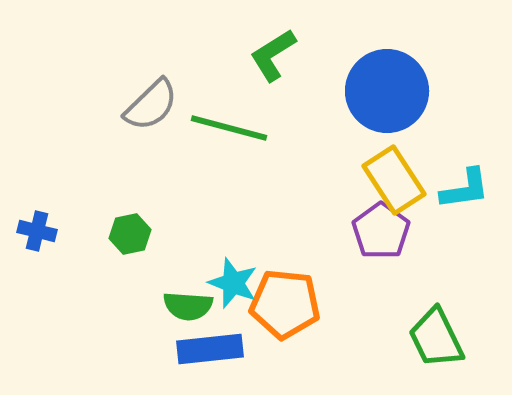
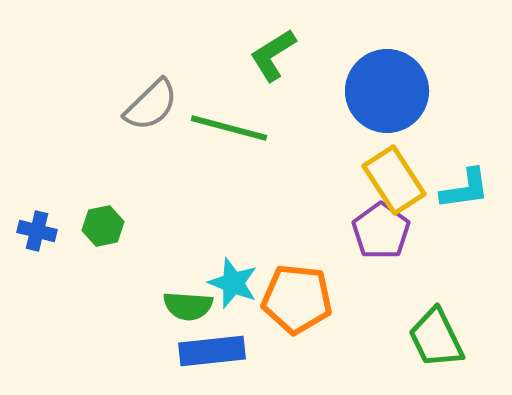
green hexagon: moved 27 px left, 8 px up
orange pentagon: moved 12 px right, 5 px up
blue rectangle: moved 2 px right, 2 px down
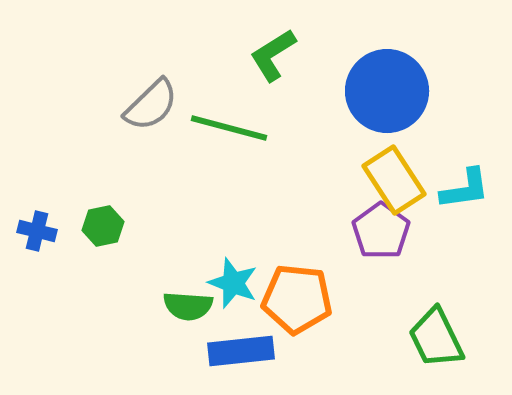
blue rectangle: moved 29 px right
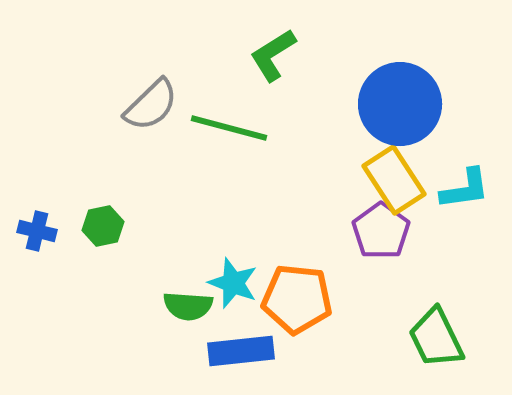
blue circle: moved 13 px right, 13 px down
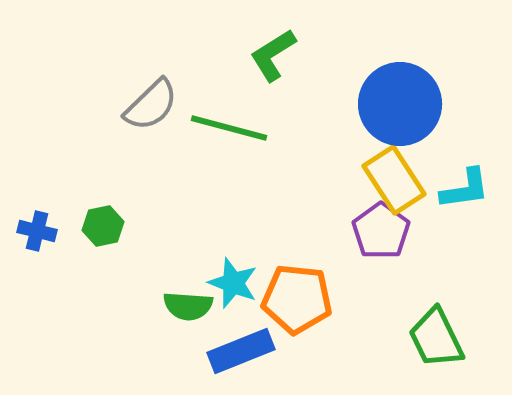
blue rectangle: rotated 16 degrees counterclockwise
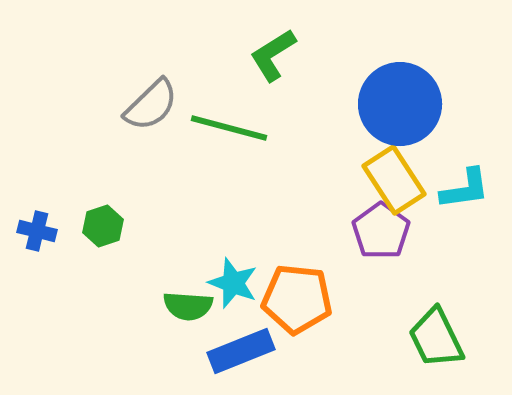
green hexagon: rotated 6 degrees counterclockwise
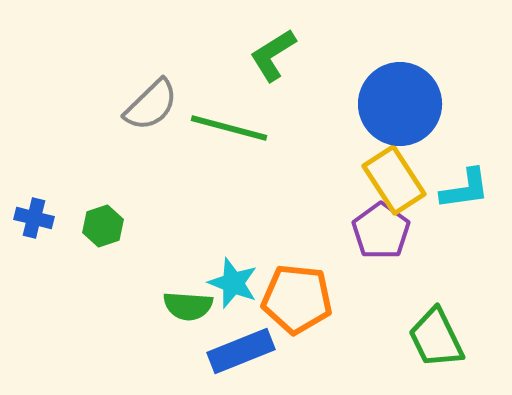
blue cross: moved 3 px left, 13 px up
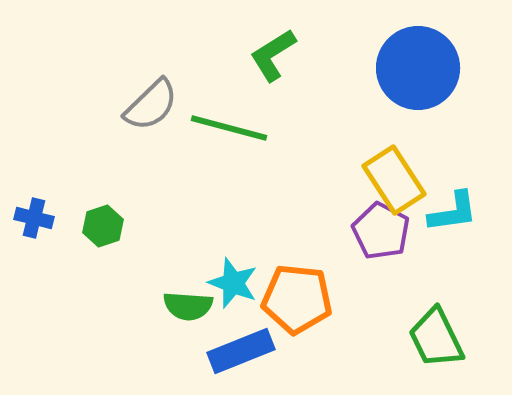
blue circle: moved 18 px right, 36 px up
cyan L-shape: moved 12 px left, 23 px down
purple pentagon: rotated 8 degrees counterclockwise
